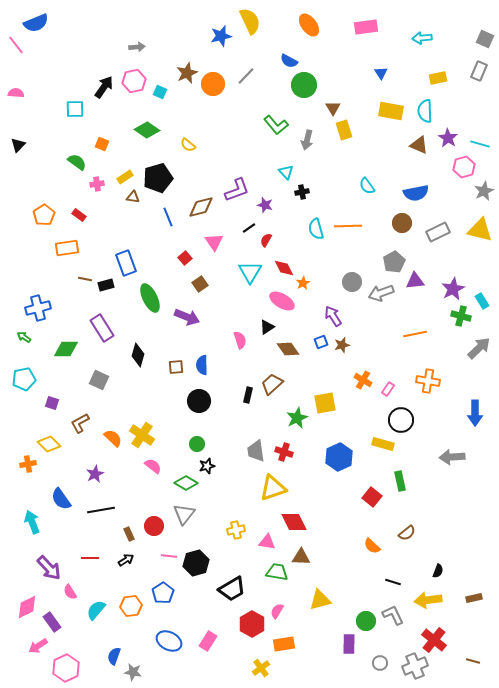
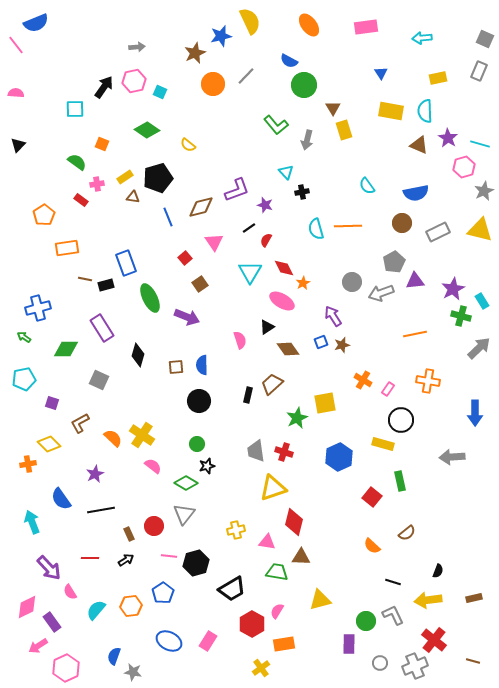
brown star at (187, 73): moved 8 px right, 20 px up
red rectangle at (79, 215): moved 2 px right, 15 px up
red diamond at (294, 522): rotated 40 degrees clockwise
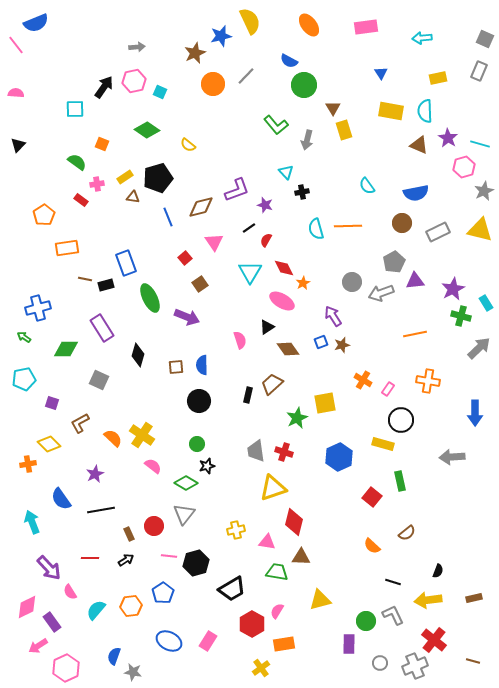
cyan rectangle at (482, 301): moved 4 px right, 2 px down
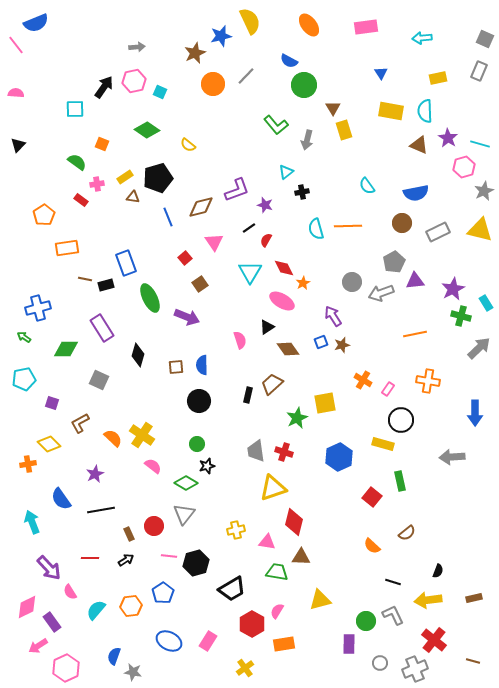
cyan triangle at (286, 172): rotated 35 degrees clockwise
gray cross at (415, 666): moved 3 px down
yellow cross at (261, 668): moved 16 px left
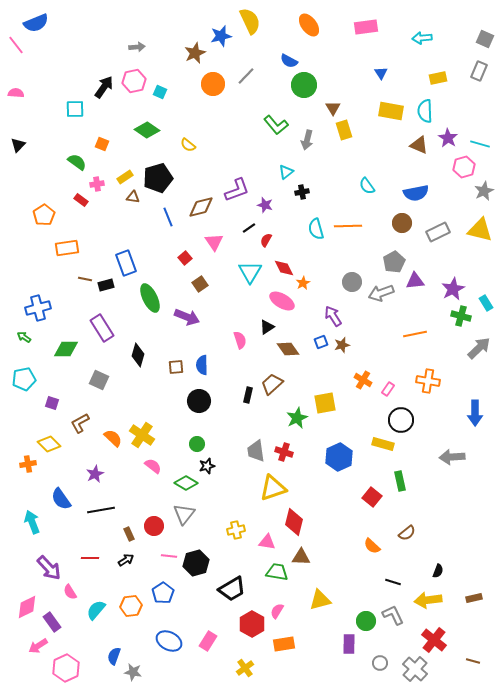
gray cross at (415, 669): rotated 25 degrees counterclockwise
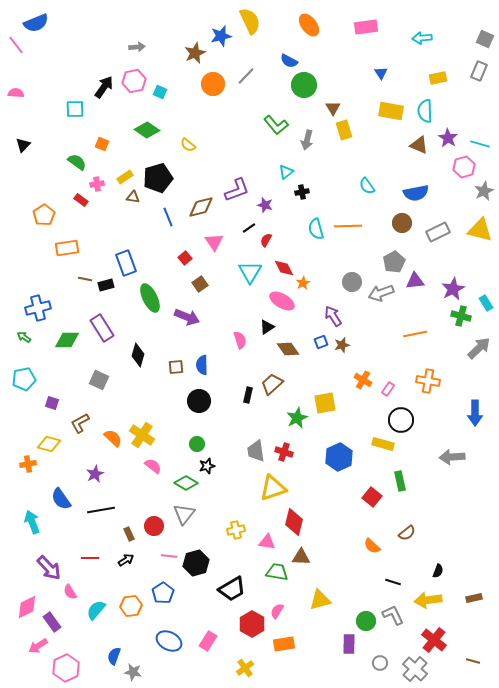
black triangle at (18, 145): moved 5 px right
green diamond at (66, 349): moved 1 px right, 9 px up
yellow diamond at (49, 444): rotated 30 degrees counterclockwise
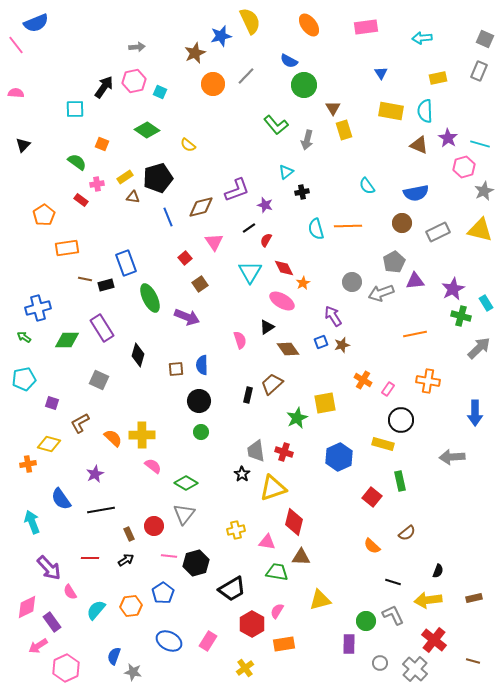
brown square at (176, 367): moved 2 px down
yellow cross at (142, 435): rotated 35 degrees counterclockwise
green circle at (197, 444): moved 4 px right, 12 px up
black star at (207, 466): moved 35 px right, 8 px down; rotated 21 degrees counterclockwise
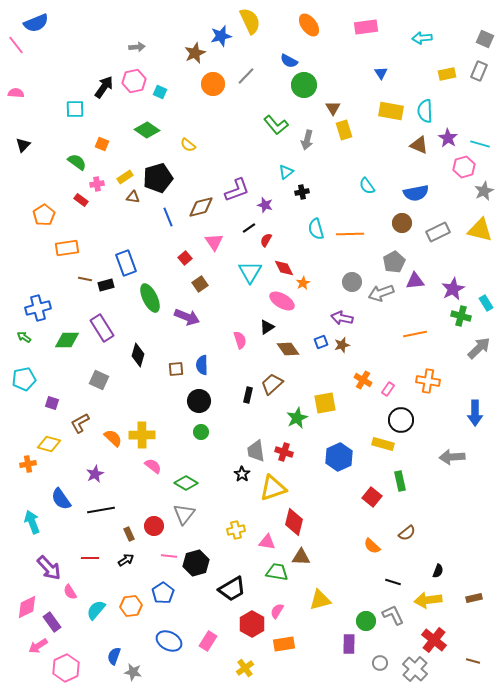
yellow rectangle at (438, 78): moved 9 px right, 4 px up
orange line at (348, 226): moved 2 px right, 8 px down
purple arrow at (333, 316): moved 9 px right, 2 px down; rotated 45 degrees counterclockwise
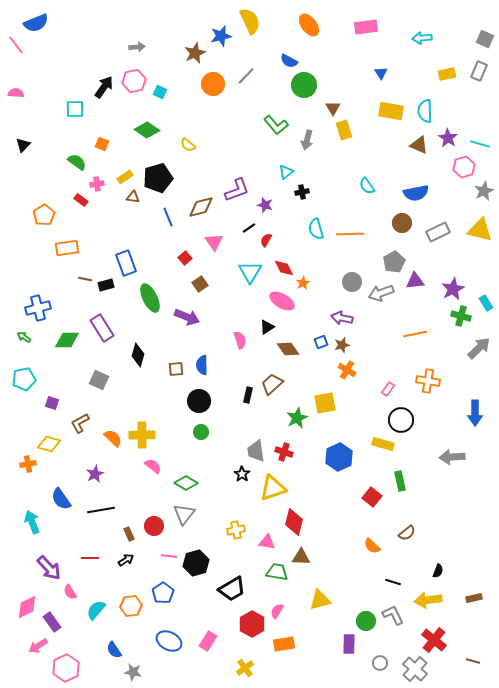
orange cross at (363, 380): moved 16 px left, 10 px up
blue semicircle at (114, 656): moved 6 px up; rotated 54 degrees counterclockwise
